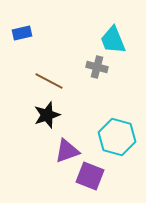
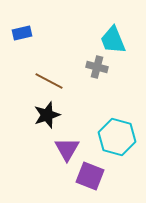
purple triangle: moved 2 px up; rotated 40 degrees counterclockwise
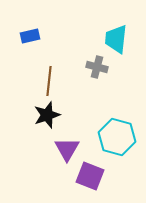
blue rectangle: moved 8 px right, 3 px down
cyan trapezoid: moved 3 px right, 1 px up; rotated 28 degrees clockwise
brown line: rotated 68 degrees clockwise
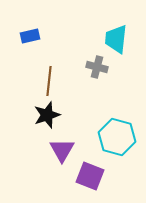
purple triangle: moved 5 px left, 1 px down
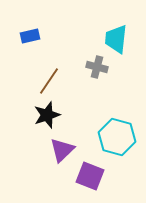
brown line: rotated 28 degrees clockwise
purple triangle: rotated 16 degrees clockwise
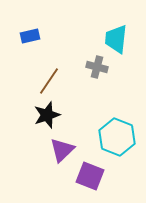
cyan hexagon: rotated 6 degrees clockwise
